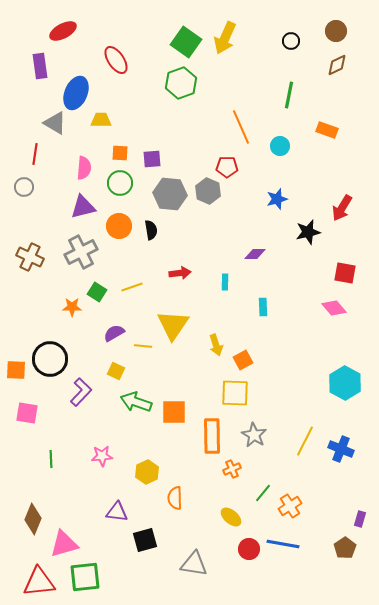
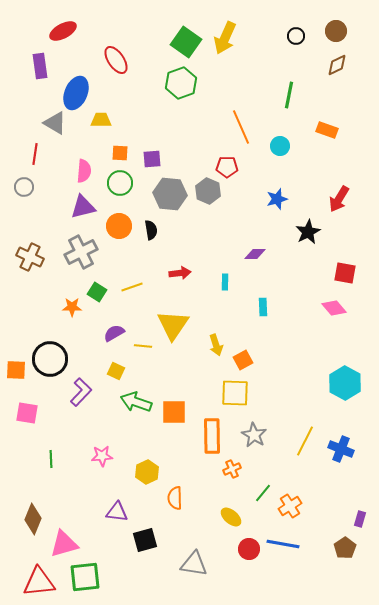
black circle at (291, 41): moved 5 px right, 5 px up
pink semicircle at (84, 168): moved 3 px down
red arrow at (342, 208): moved 3 px left, 9 px up
black star at (308, 232): rotated 15 degrees counterclockwise
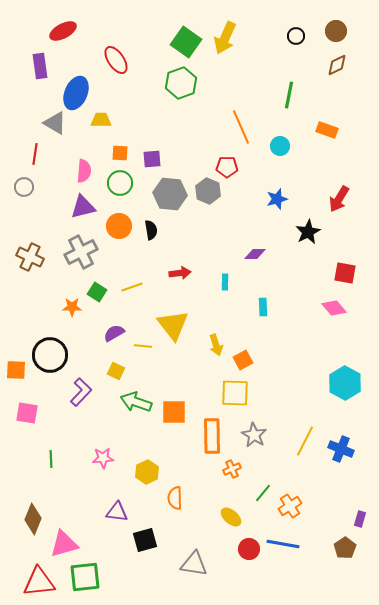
yellow triangle at (173, 325): rotated 12 degrees counterclockwise
black circle at (50, 359): moved 4 px up
pink star at (102, 456): moved 1 px right, 2 px down
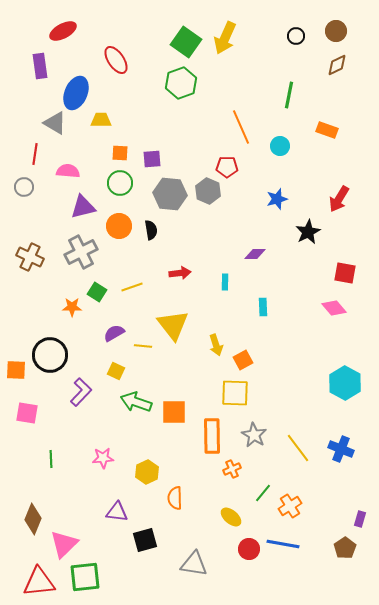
pink semicircle at (84, 171): moved 16 px left; rotated 90 degrees counterclockwise
yellow line at (305, 441): moved 7 px left, 7 px down; rotated 64 degrees counterclockwise
pink triangle at (64, 544): rotated 28 degrees counterclockwise
